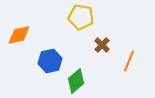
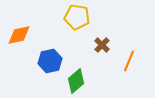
yellow pentagon: moved 4 px left
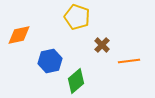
yellow pentagon: rotated 10 degrees clockwise
orange line: rotated 60 degrees clockwise
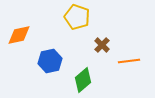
green diamond: moved 7 px right, 1 px up
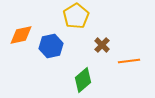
yellow pentagon: moved 1 px left, 1 px up; rotated 20 degrees clockwise
orange diamond: moved 2 px right
blue hexagon: moved 1 px right, 15 px up
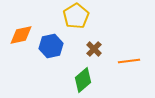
brown cross: moved 8 px left, 4 px down
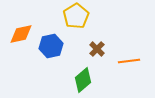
orange diamond: moved 1 px up
brown cross: moved 3 px right
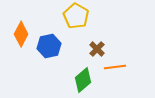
yellow pentagon: rotated 10 degrees counterclockwise
orange diamond: rotated 50 degrees counterclockwise
blue hexagon: moved 2 px left
orange line: moved 14 px left, 6 px down
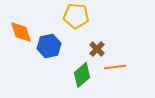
yellow pentagon: rotated 25 degrees counterclockwise
orange diamond: moved 2 px up; rotated 45 degrees counterclockwise
green diamond: moved 1 px left, 5 px up
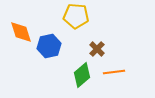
orange line: moved 1 px left, 5 px down
